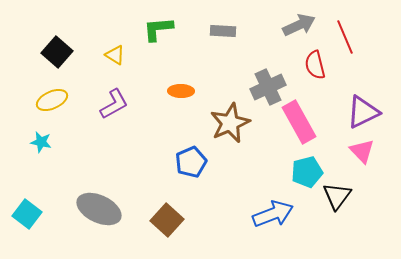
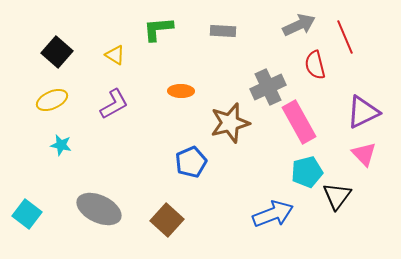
brown star: rotated 9 degrees clockwise
cyan star: moved 20 px right, 3 px down
pink triangle: moved 2 px right, 3 px down
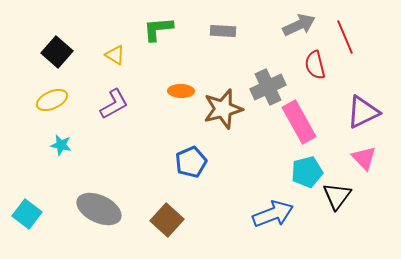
brown star: moved 7 px left, 14 px up
pink triangle: moved 4 px down
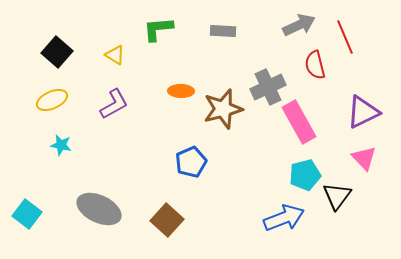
cyan pentagon: moved 2 px left, 3 px down
blue arrow: moved 11 px right, 4 px down
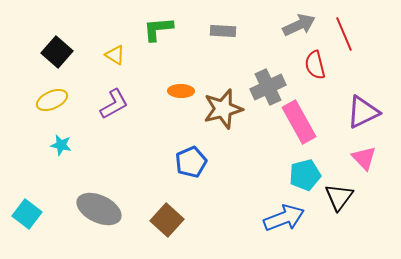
red line: moved 1 px left, 3 px up
black triangle: moved 2 px right, 1 px down
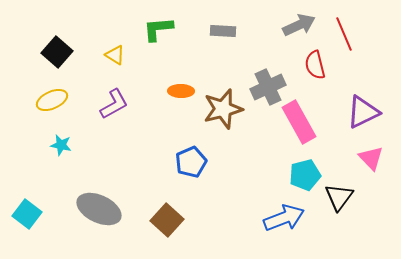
pink triangle: moved 7 px right
